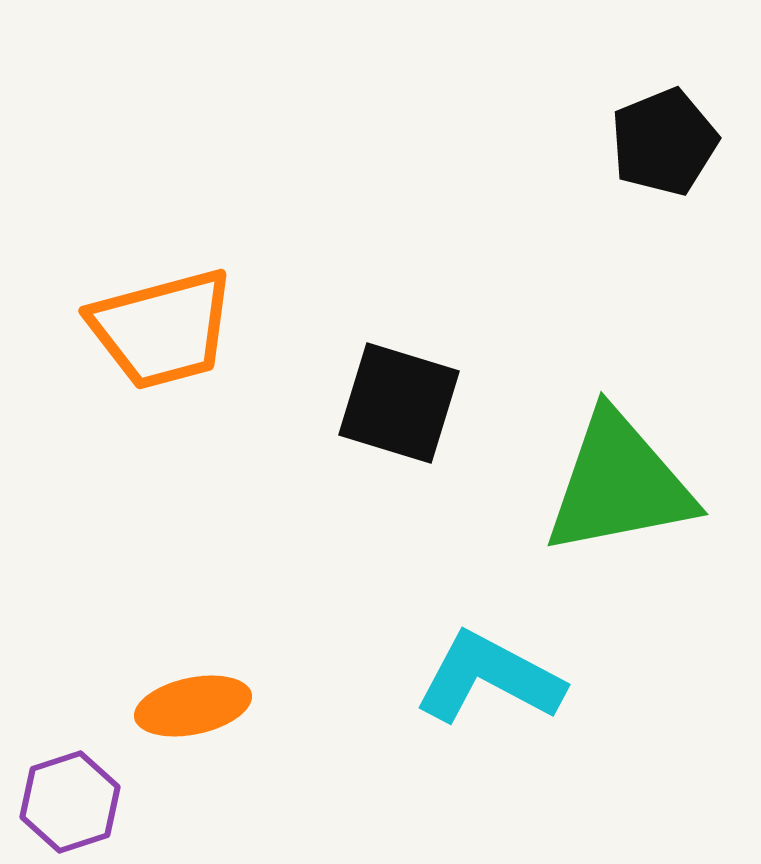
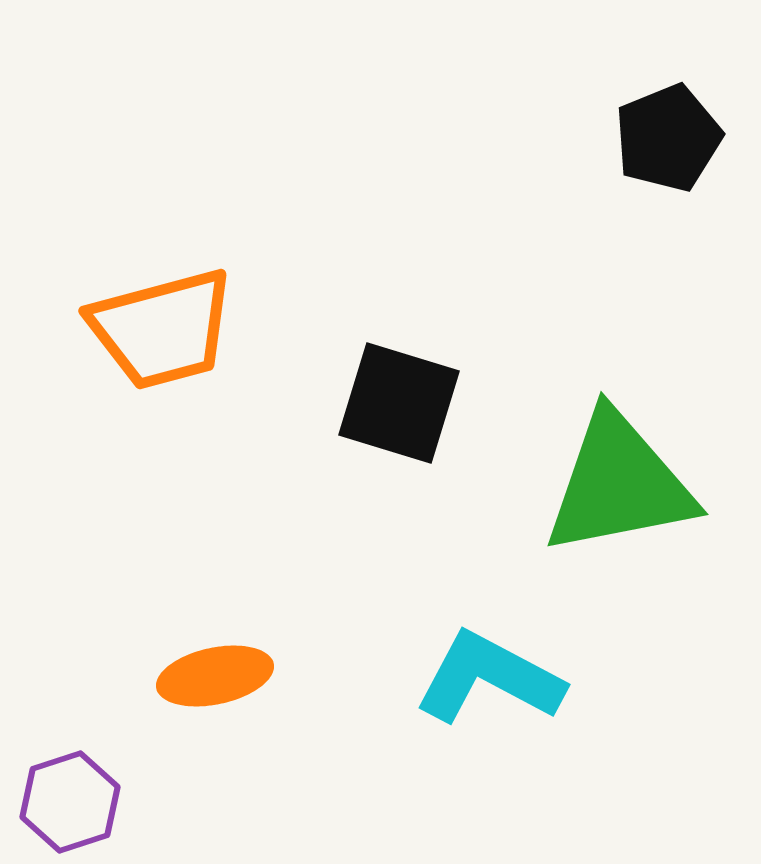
black pentagon: moved 4 px right, 4 px up
orange ellipse: moved 22 px right, 30 px up
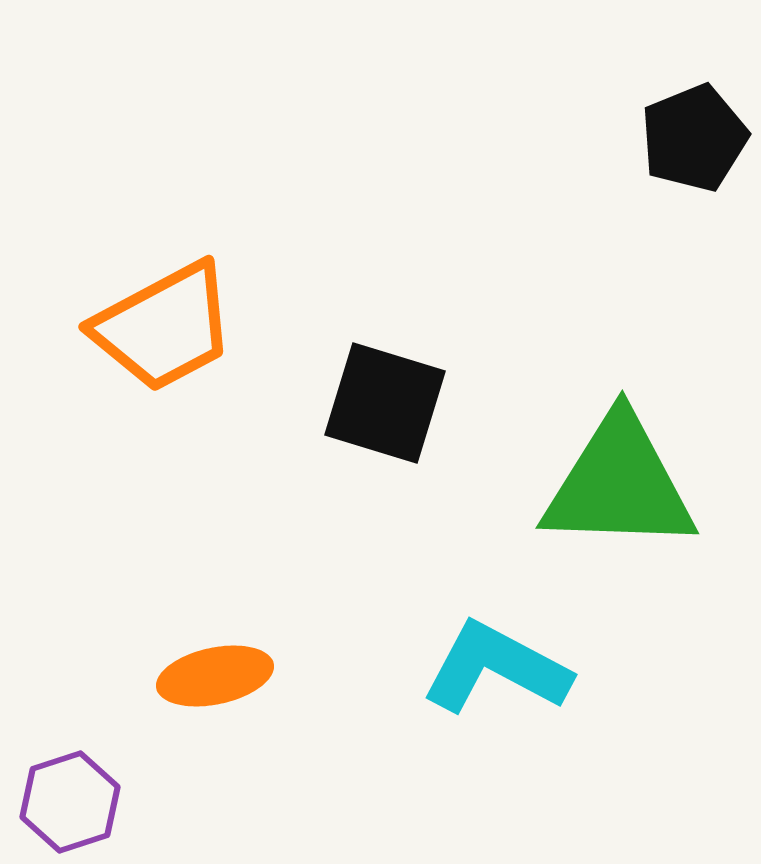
black pentagon: moved 26 px right
orange trapezoid: moved 2 px right, 2 px up; rotated 13 degrees counterclockwise
black square: moved 14 px left
green triangle: rotated 13 degrees clockwise
cyan L-shape: moved 7 px right, 10 px up
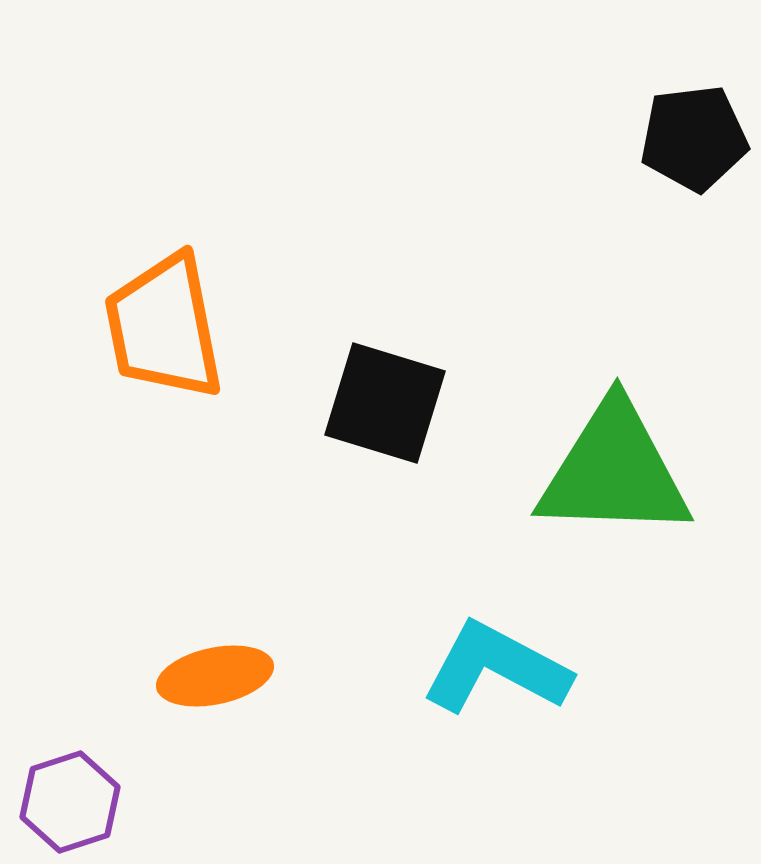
black pentagon: rotated 15 degrees clockwise
orange trapezoid: rotated 107 degrees clockwise
green triangle: moved 5 px left, 13 px up
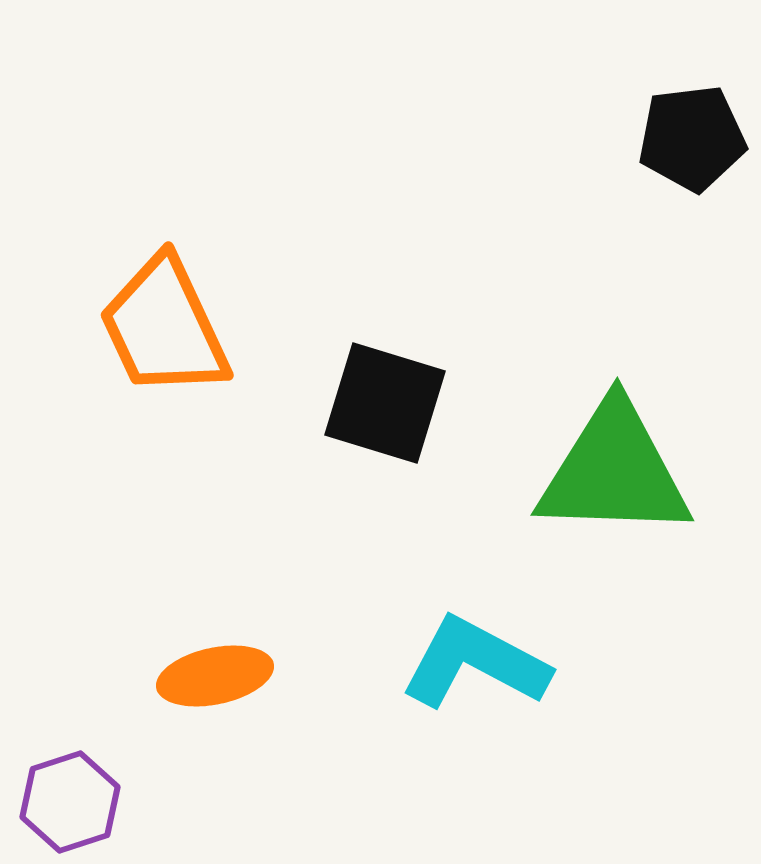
black pentagon: moved 2 px left
orange trapezoid: rotated 14 degrees counterclockwise
cyan L-shape: moved 21 px left, 5 px up
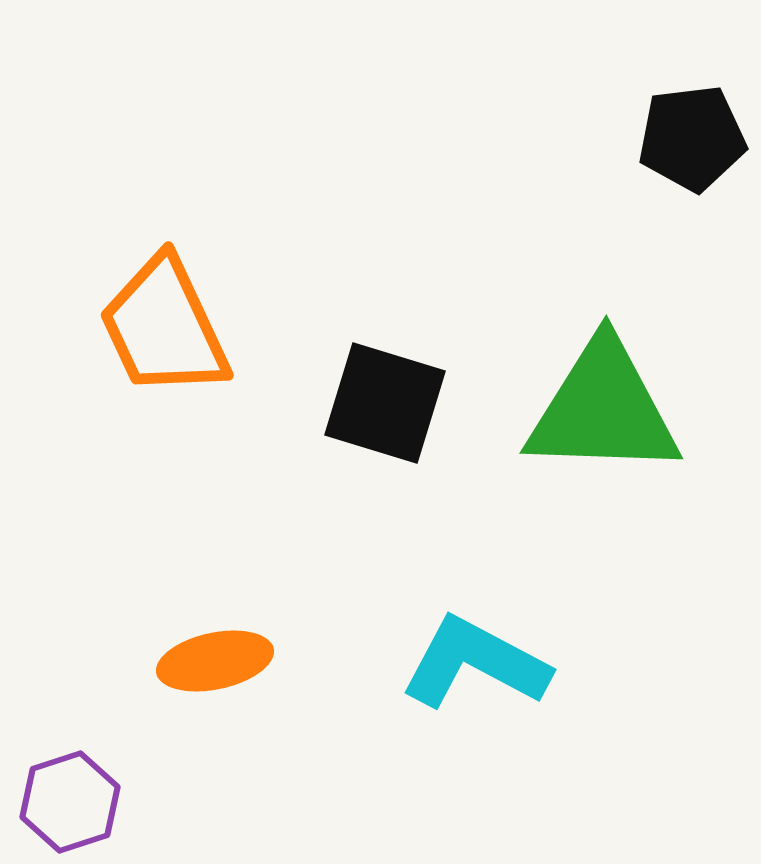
green triangle: moved 11 px left, 62 px up
orange ellipse: moved 15 px up
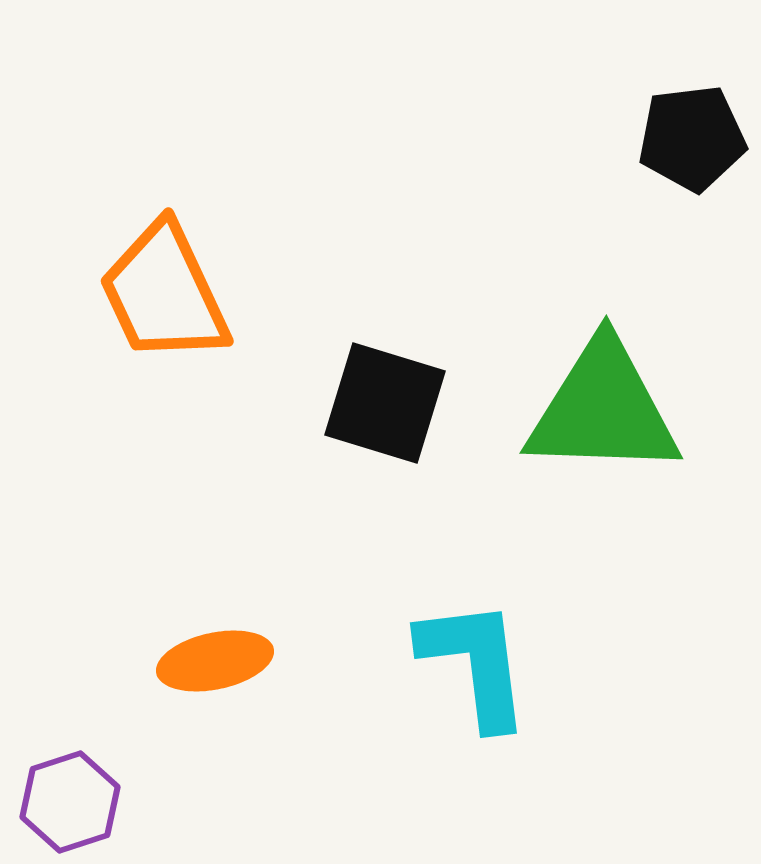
orange trapezoid: moved 34 px up
cyan L-shape: rotated 55 degrees clockwise
